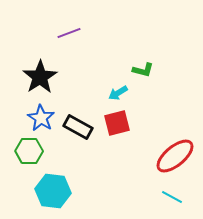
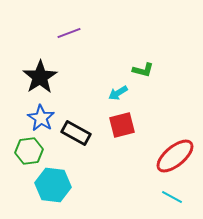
red square: moved 5 px right, 2 px down
black rectangle: moved 2 px left, 6 px down
green hexagon: rotated 8 degrees counterclockwise
cyan hexagon: moved 6 px up
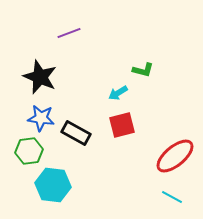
black star: rotated 16 degrees counterclockwise
blue star: rotated 24 degrees counterclockwise
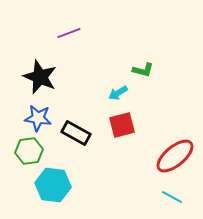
blue star: moved 3 px left
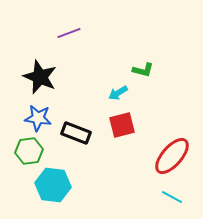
black rectangle: rotated 8 degrees counterclockwise
red ellipse: moved 3 px left; rotated 9 degrees counterclockwise
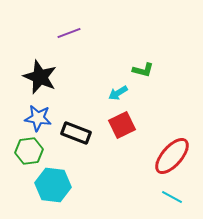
red square: rotated 12 degrees counterclockwise
